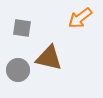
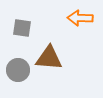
orange arrow: rotated 40 degrees clockwise
brown triangle: rotated 8 degrees counterclockwise
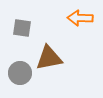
brown triangle: rotated 16 degrees counterclockwise
gray circle: moved 2 px right, 3 px down
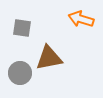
orange arrow: moved 1 px right, 1 px down; rotated 15 degrees clockwise
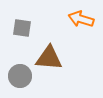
brown triangle: rotated 16 degrees clockwise
gray circle: moved 3 px down
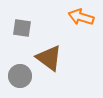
orange arrow: moved 2 px up
brown triangle: rotated 32 degrees clockwise
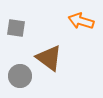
orange arrow: moved 4 px down
gray square: moved 6 px left
